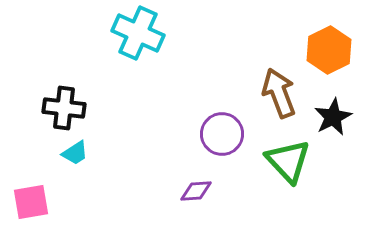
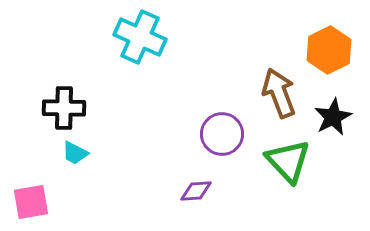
cyan cross: moved 2 px right, 4 px down
black cross: rotated 6 degrees counterclockwise
cyan trapezoid: rotated 60 degrees clockwise
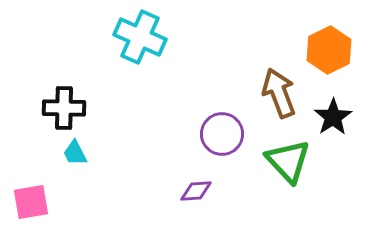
black star: rotated 6 degrees counterclockwise
cyan trapezoid: rotated 36 degrees clockwise
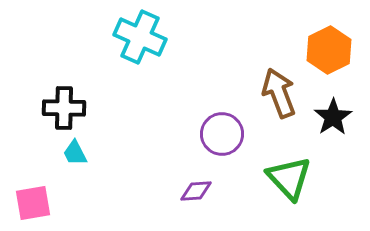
green triangle: moved 1 px right, 17 px down
pink square: moved 2 px right, 1 px down
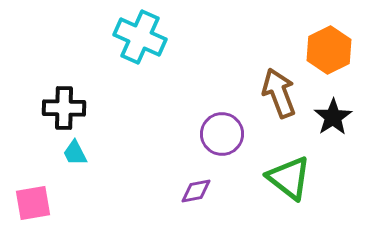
green triangle: rotated 9 degrees counterclockwise
purple diamond: rotated 8 degrees counterclockwise
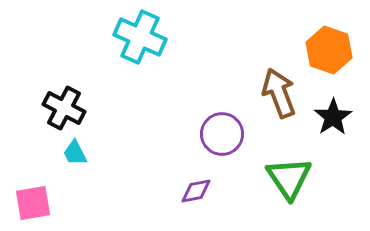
orange hexagon: rotated 15 degrees counterclockwise
black cross: rotated 27 degrees clockwise
green triangle: rotated 18 degrees clockwise
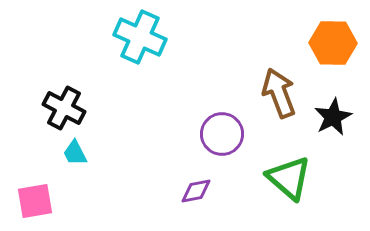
orange hexagon: moved 4 px right, 7 px up; rotated 18 degrees counterclockwise
black star: rotated 6 degrees clockwise
green triangle: rotated 15 degrees counterclockwise
pink square: moved 2 px right, 2 px up
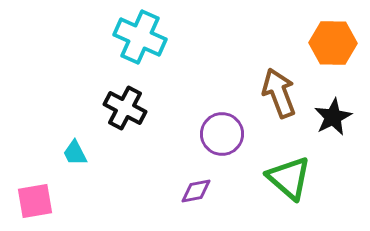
black cross: moved 61 px right
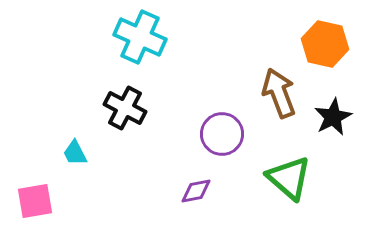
orange hexagon: moved 8 px left, 1 px down; rotated 12 degrees clockwise
